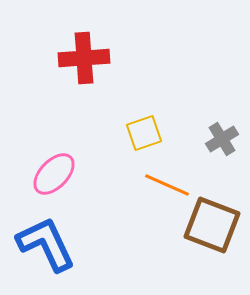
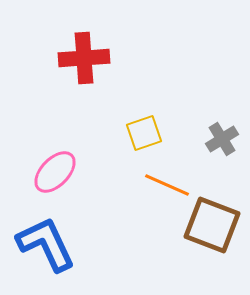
pink ellipse: moved 1 px right, 2 px up
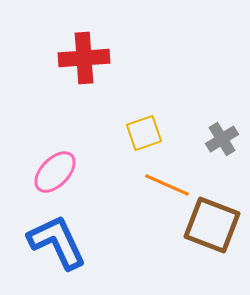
blue L-shape: moved 11 px right, 2 px up
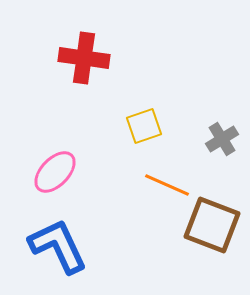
red cross: rotated 12 degrees clockwise
yellow square: moved 7 px up
blue L-shape: moved 1 px right, 4 px down
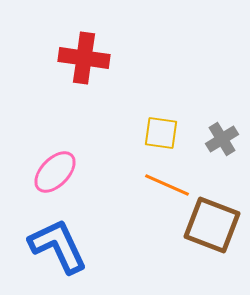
yellow square: moved 17 px right, 7 px down; rotated 27 degrees clockwise
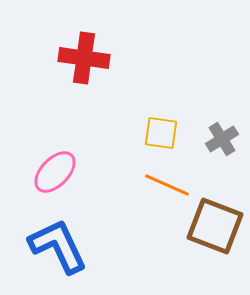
brown square: moved 3 px right, 1 px down
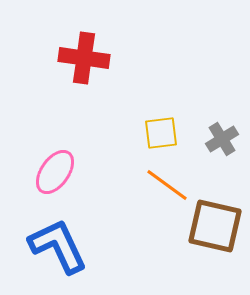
yellow square: rotated 15 degrees counterclockwise
pink ellipse: rotated 9 degrees counterclockwise
orange line: rotated 12 degrees clockwise
brown square: rotated 8 degrees counterclockwise
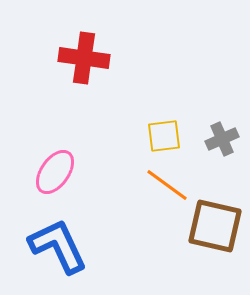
yellow square: moved 3 px right, 3 px down
gray cross: rotated 8 degrees clockwise
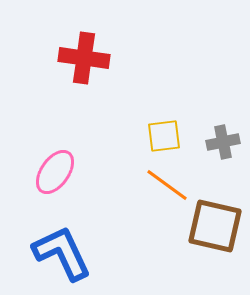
gray cross: moved 1 px right, 3 px down; rotated 12 degrees clockwise
blue L-shape: moved 4 px right, 7 px down
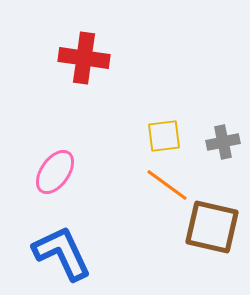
brown square: moved 3 px left, 1 px down
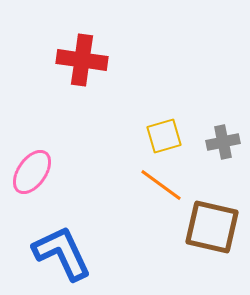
red cross: moved 2 px left, 2 px down
yellow square: rotated 9 degrees counterclockwise
pink ellipse: moved 23 px left
orange line: moved 6 px left
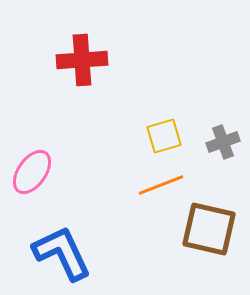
red cross: rotated 12 degrees counterclockwise
gray cross: rotated 8 degrees counterclockwise
orange line: rotated 57 degrees counterclockwise
brown square: moved 3 px left, 2 px down
